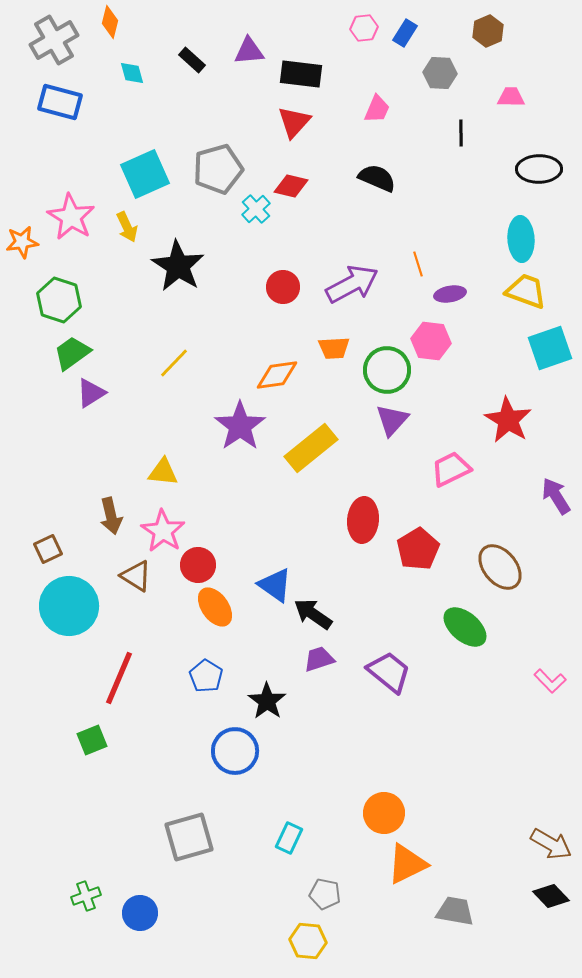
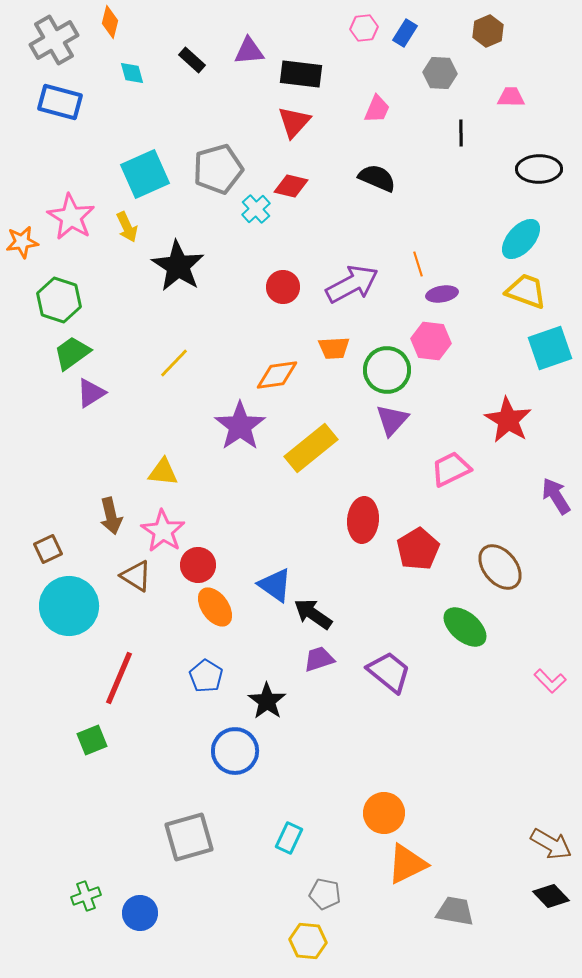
cyan ellipse at (521, 239): rotated 45 degrees clockwise
purple ellipse at (450, 294): moved 8 px left
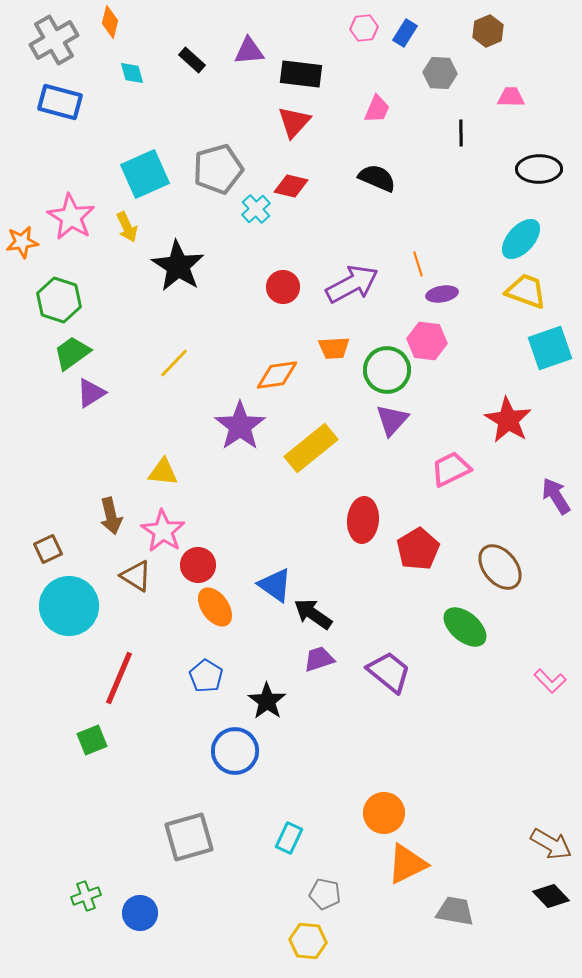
pink hexagon at (431, 341): moved 4 px left
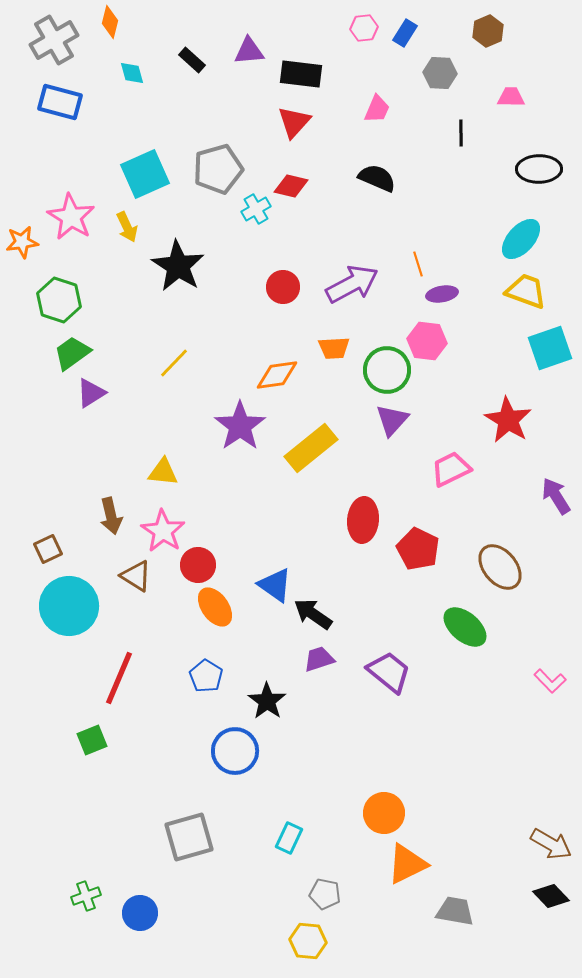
cyan cross at (256, 209): rotated 12 degrees clockwise
red pentagon at (418, 549): rotated 15 degrees counterclockwise
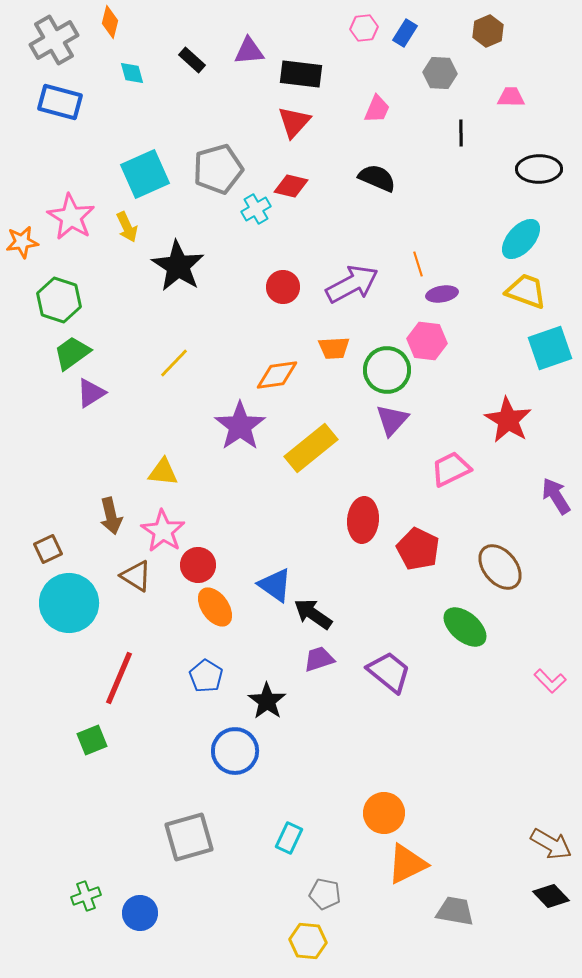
cyan circle at (69, 606): moved 3 px up
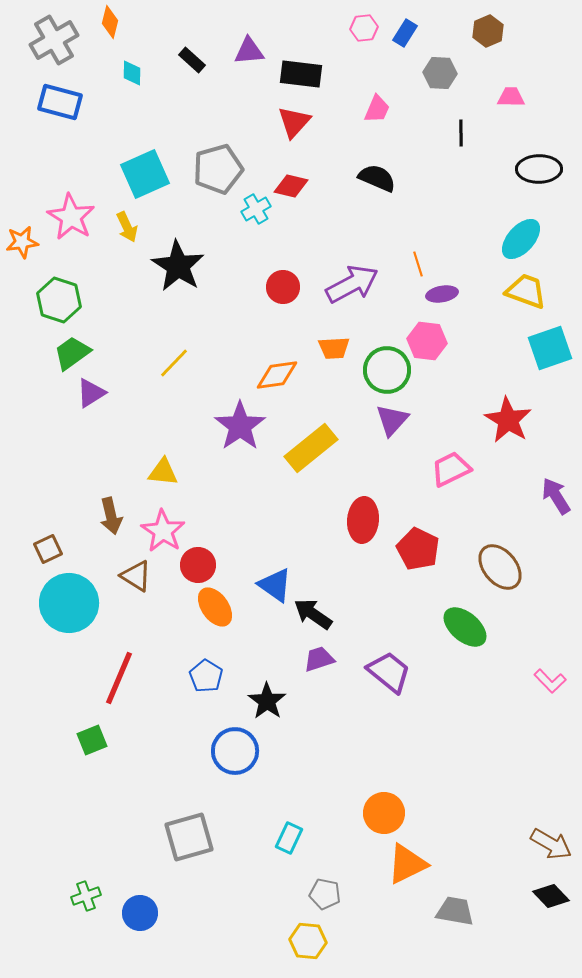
cyan diamond at (132, 73): rotated 16 degrees clockwise
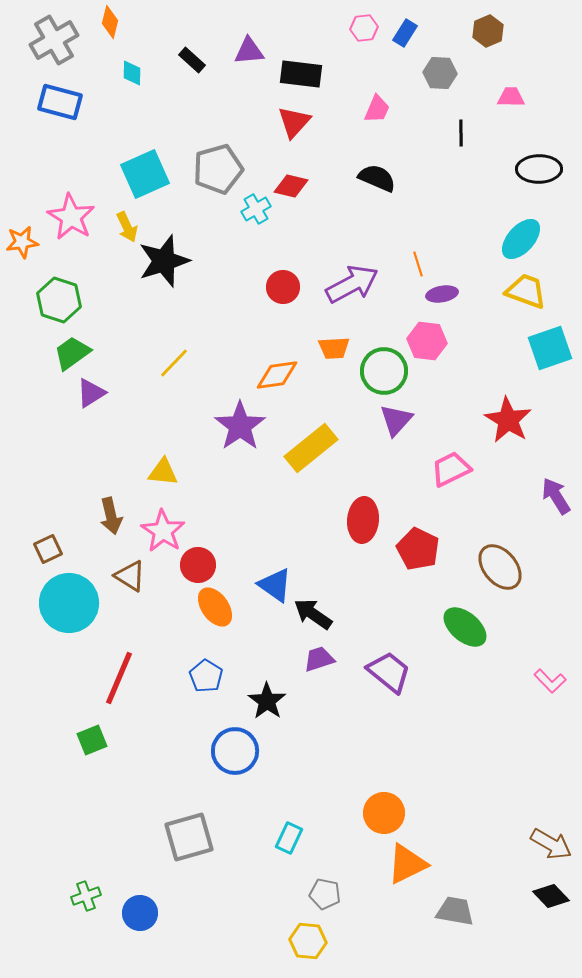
black star at (178, 266): moved 14 px left, 5 px up; rotated 22 degrees clockwise
green circle at (387, 370): moved 3 px left, 1 px down
purple triangle at (392, 420): moved 4 px right
brown triangle at (136, 576): moved 6 px left
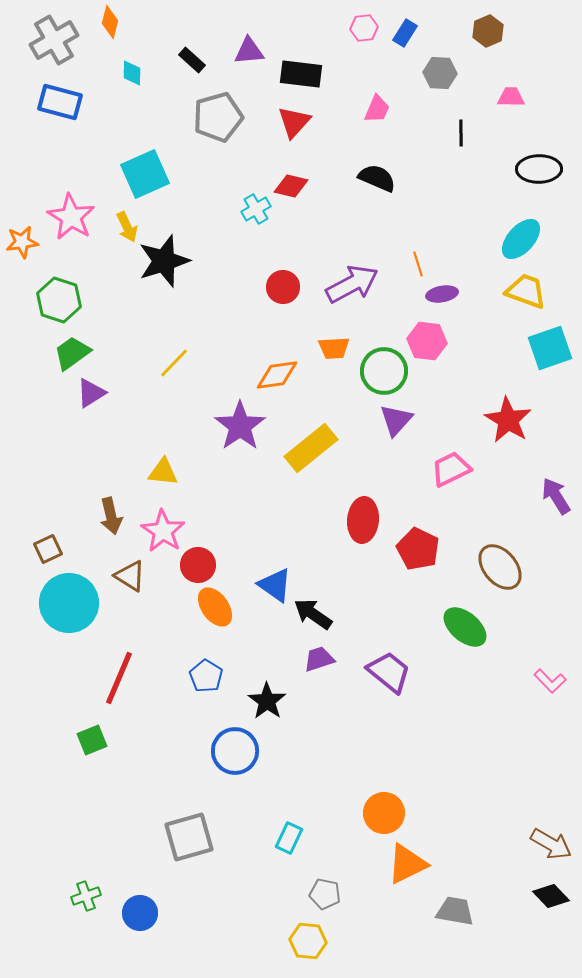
gray pentagon at (218, 169): moved 52 px up
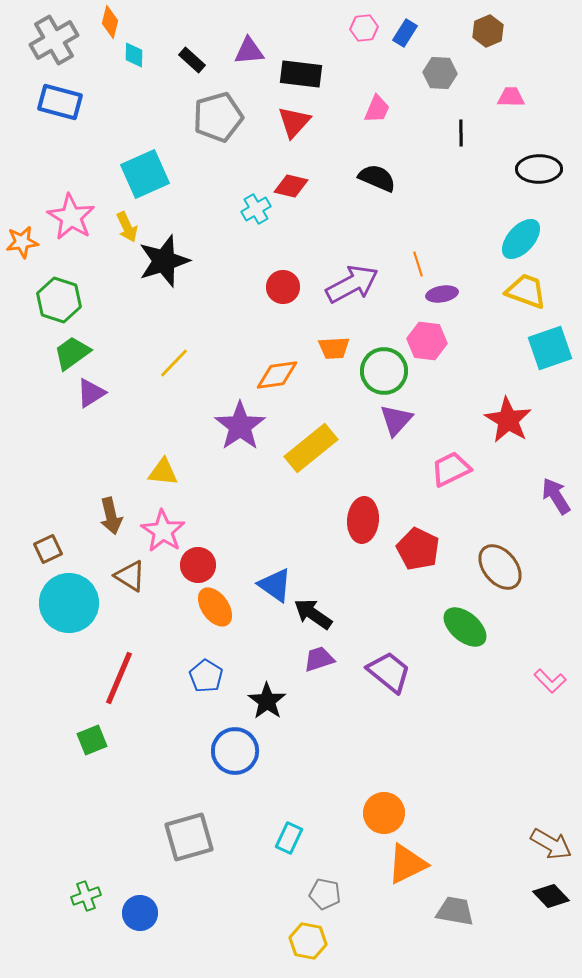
cyan diamond at (132, 73): moved 2 px right, 18 px up
yellow hexagon at (308, 941): rotated 6 degrees clockwise
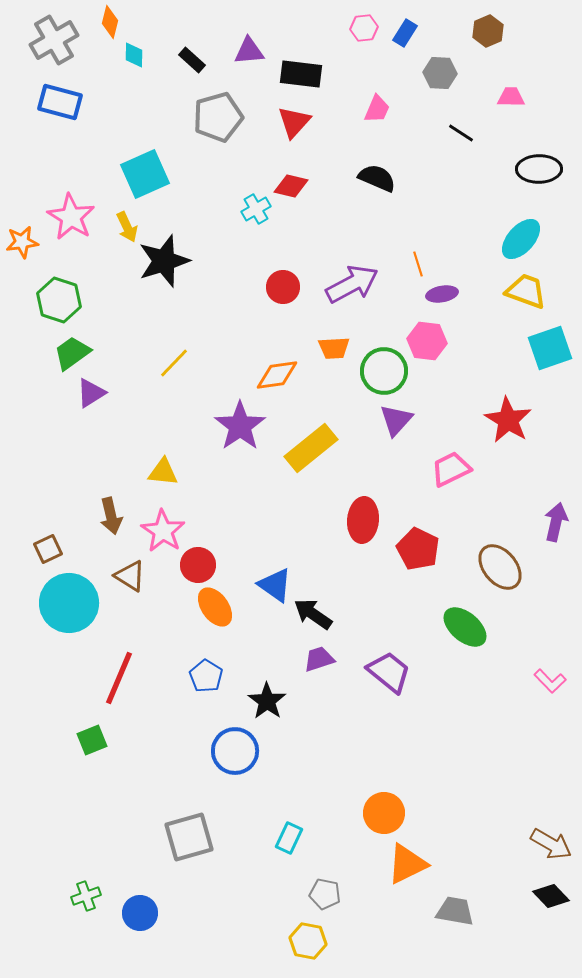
black line at (461, 133): rotated 56 degrees counterclockwise
purple arrow at (556, 496): moved 26 px down; rotated 45 degrees clockwise
